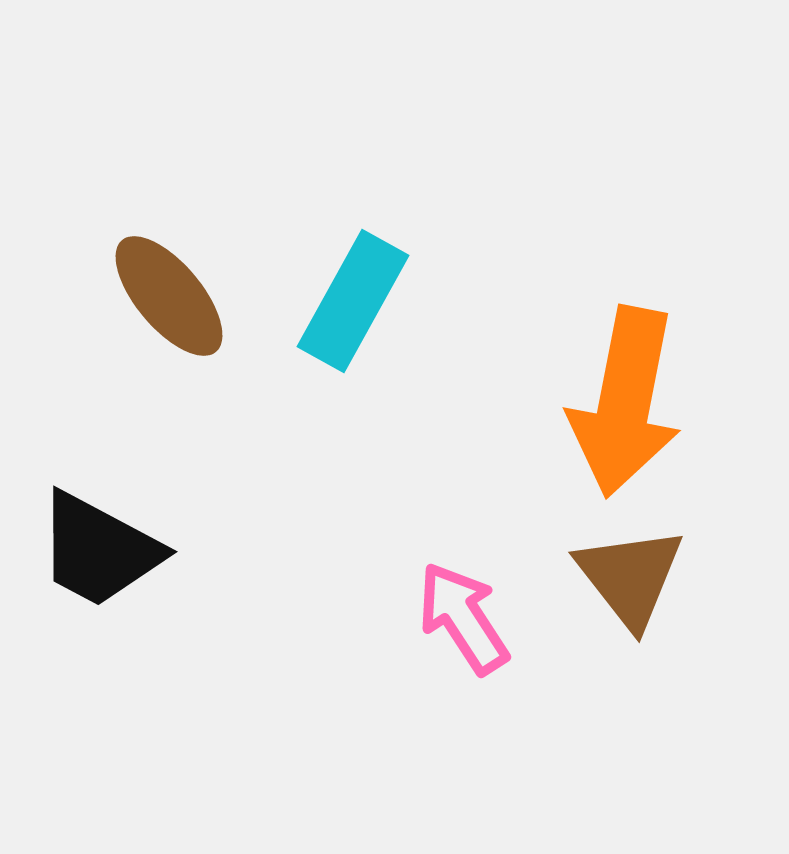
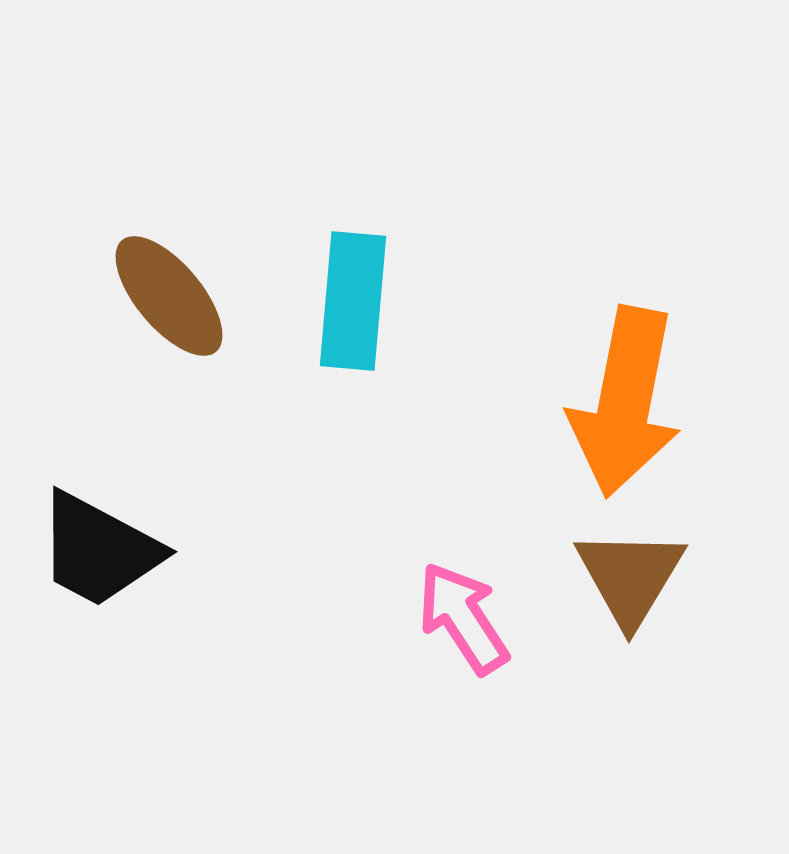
cyan rectangle: rotated 24 degrees counterclockwise
brown triangle: rotated 9 degrees clockwise
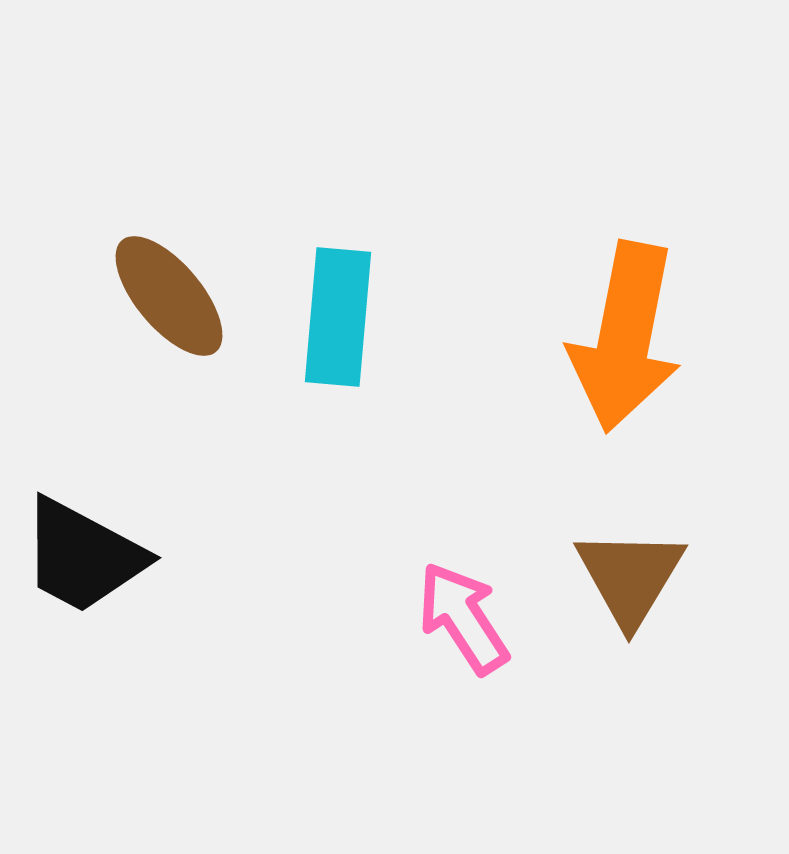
cyan rectangle: moved 15 px left, 16 px down
orange arrow: moved 65 px up
black trapezoid: moved 16 px left, 6 px down
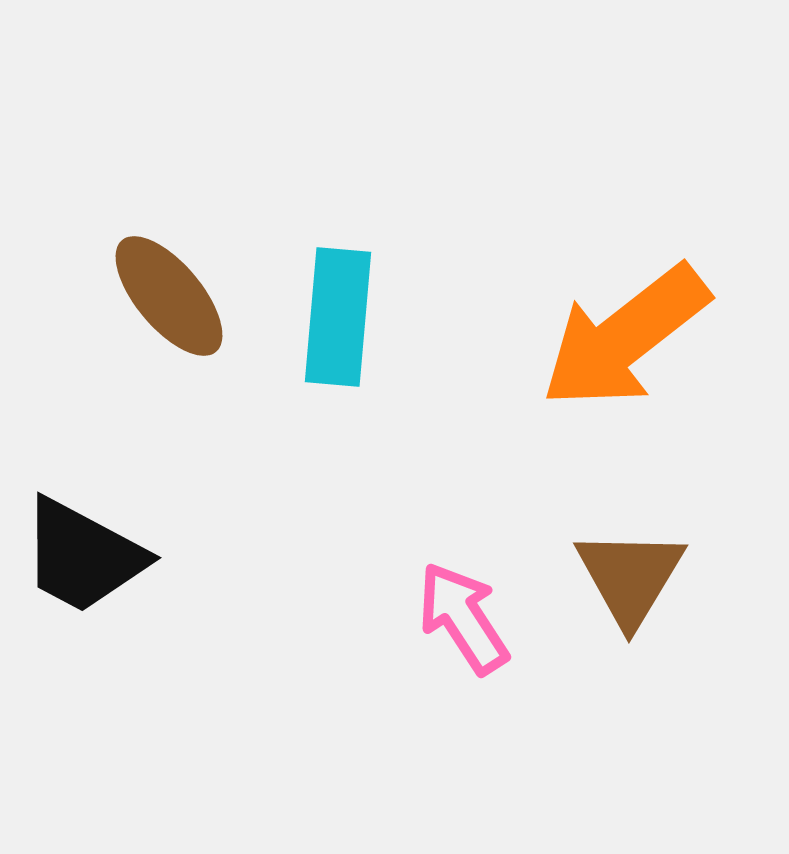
orange arrow: rotated 41 degrees clockwise
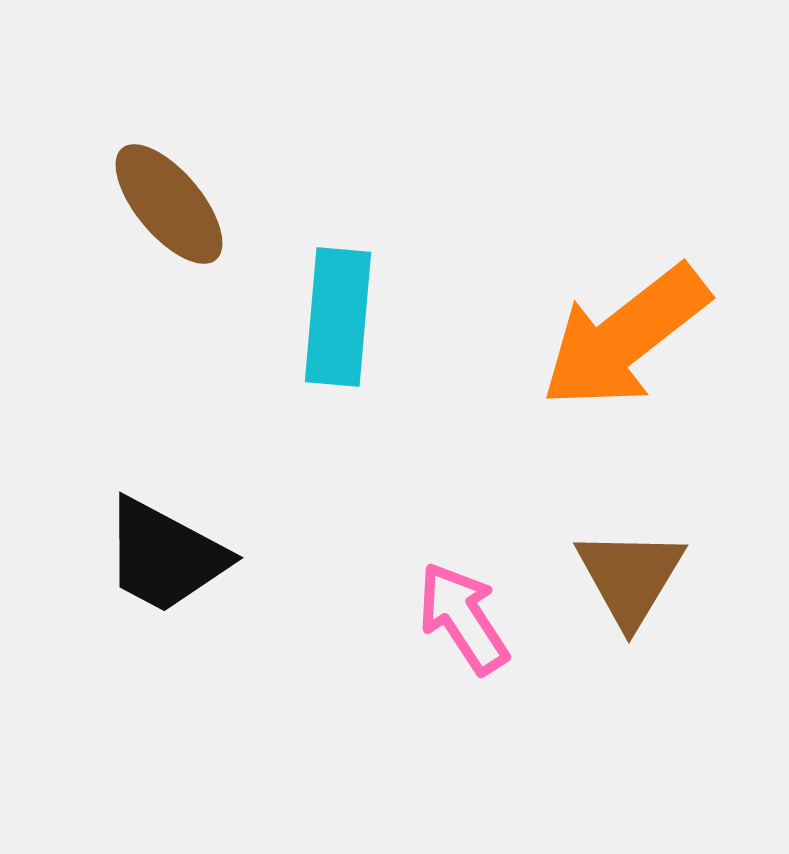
brown ellipse: moved 92 px up
black trapezoid: moved 82 px right
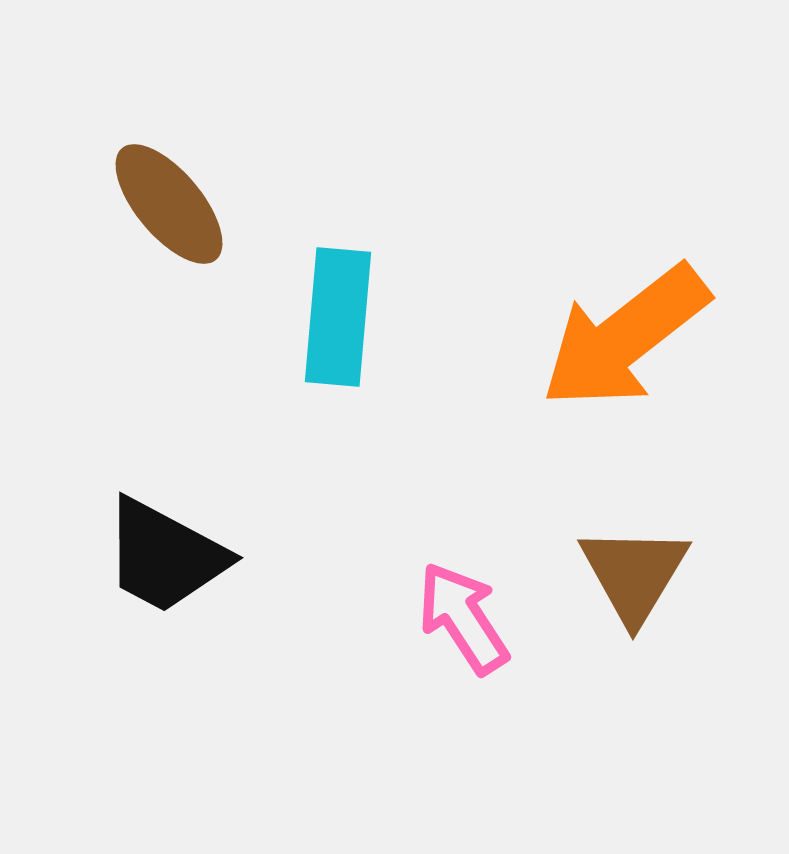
brown triangle: moved 4 px right, 3 px up
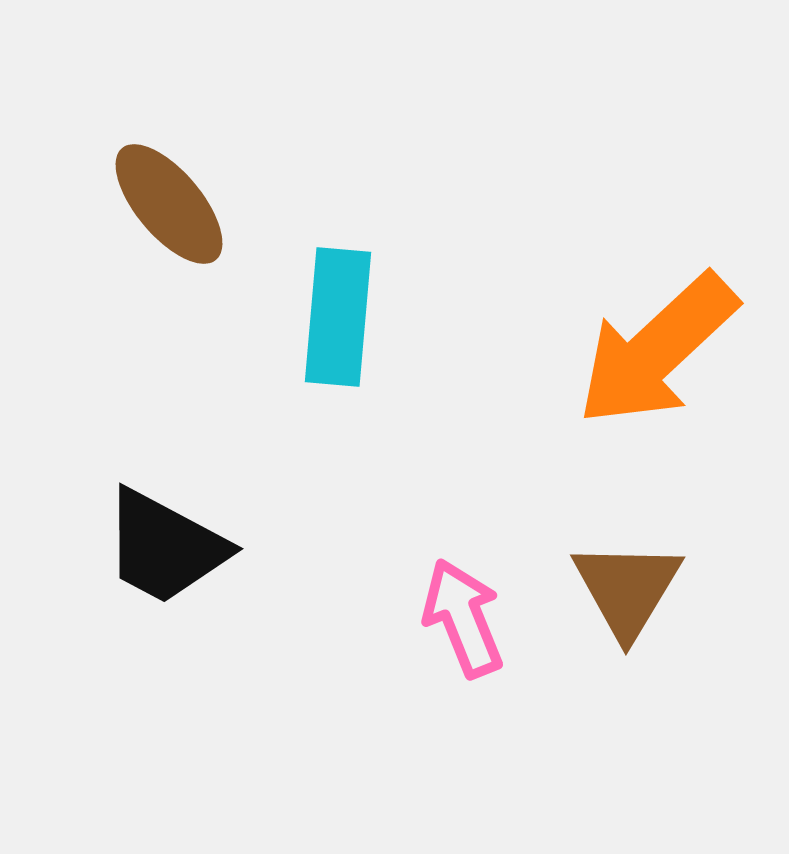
orange arrow: moved 32 px right, 13 px down; rotated 5 degrees counterclockwise
black trapezoid: moved 9 px up
brown triangle: moved 7 px left, 15 px down
pink arrow: rotated 11 degrees clockwise
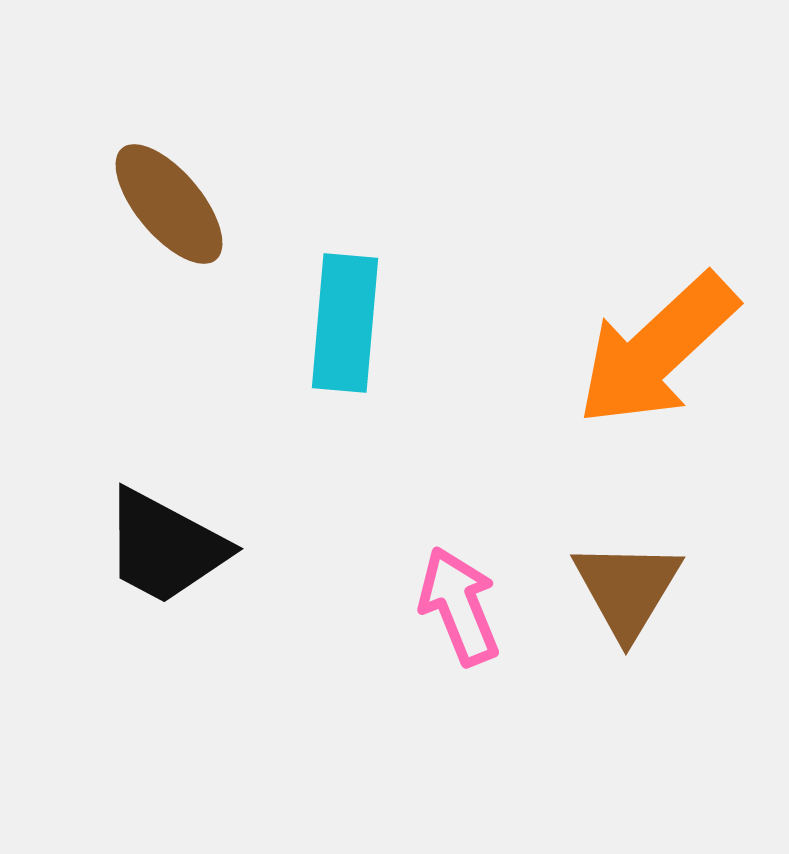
cyan rectangle: moved 7 px right, 6 px down
pink arrow: moved 4 px left, 12 px up
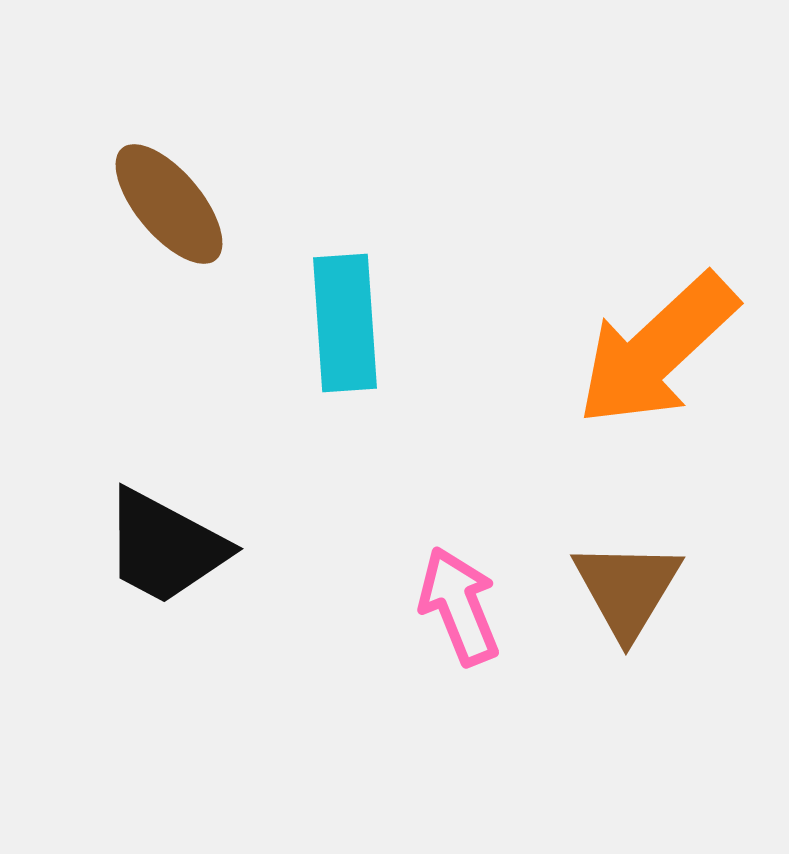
cyan rectangle: rotated 9 degrees counterclockwise
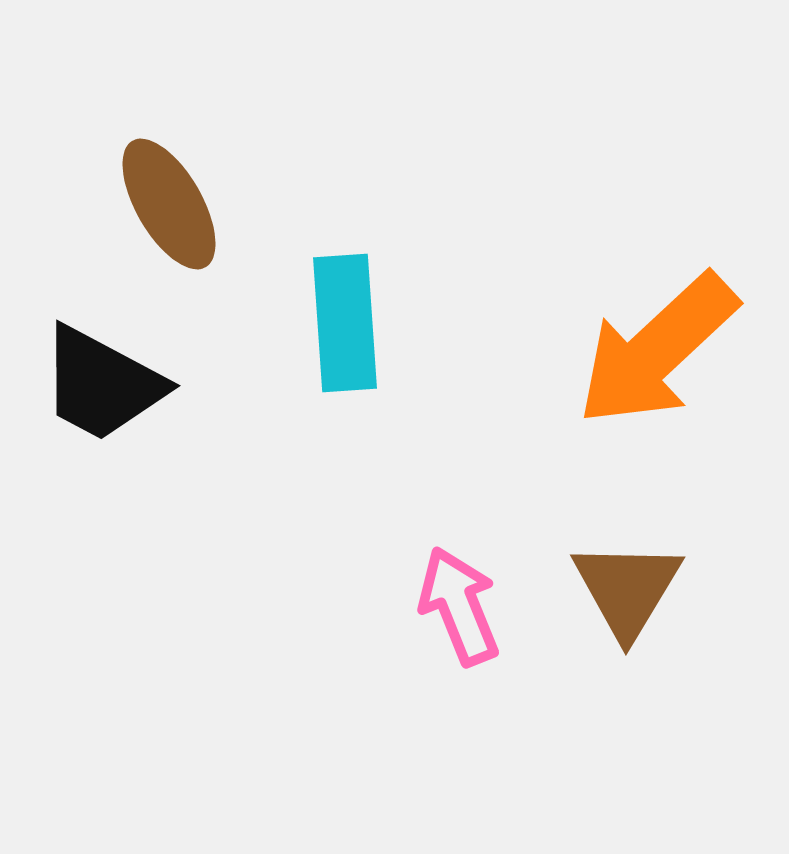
brown ellipse: rotated 10 degrees clockwise
black trapezoid: moved 63 px left, 163 px up
